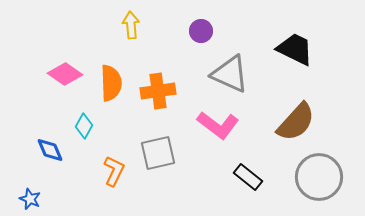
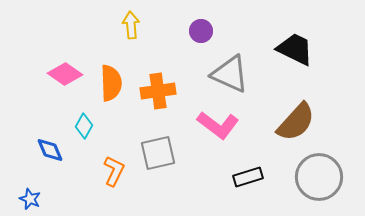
black rectangle: rotated 56 degrees counterclockwise
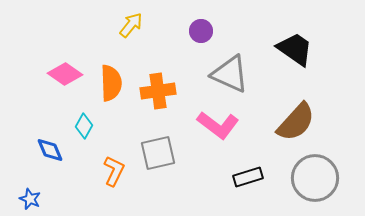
yellow arrow: rotated 44 degrees clockwise
black trapezoid: rotated 9 degrees clockwise
gray circle: moved 4 px left, 1 px down
